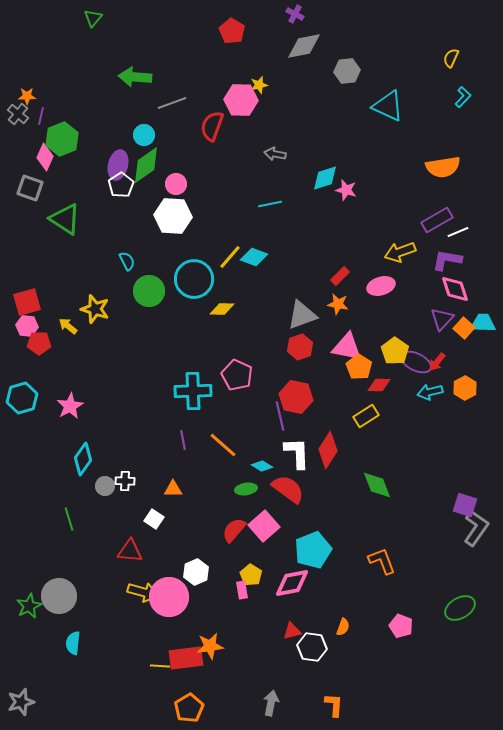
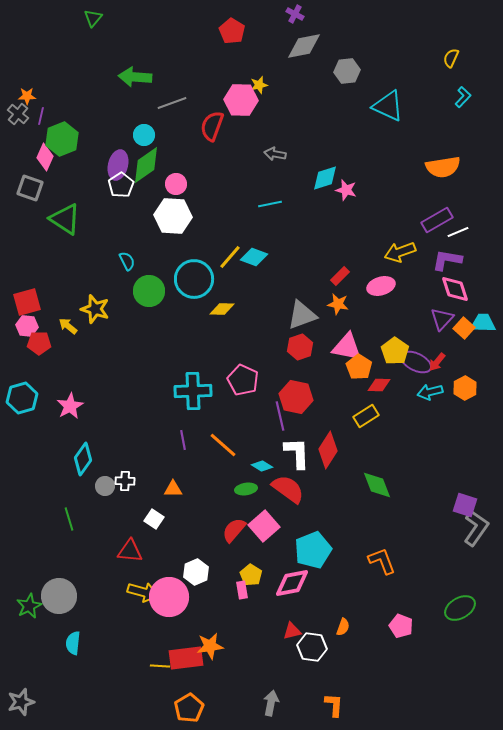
pink pentagon at (237, 375): moved 6 px right, 5 px down
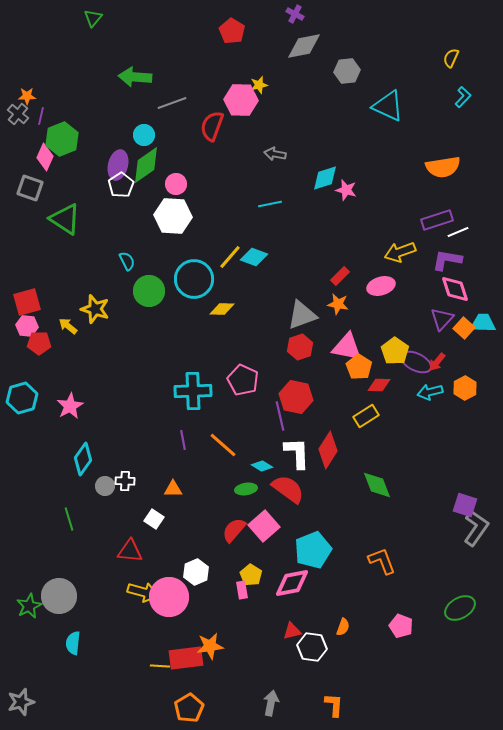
purple rectangle at (437, 220): rotated 12 degrees clockwise
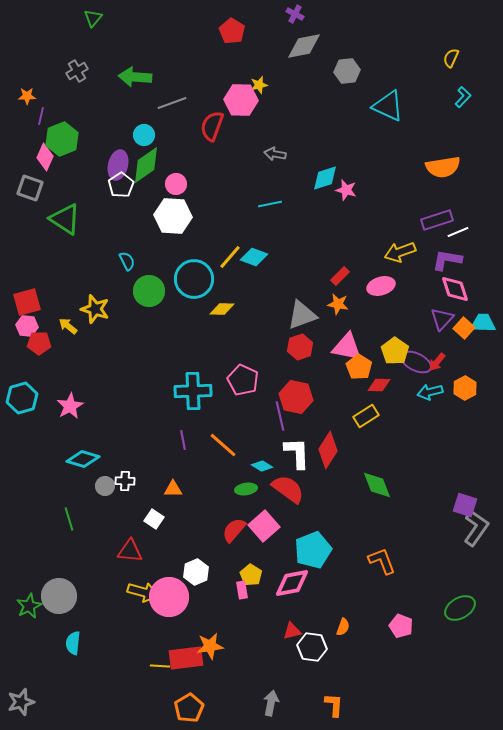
gray cross at (18, 114): moved 59 px right, 43 px up; rotated 20 degrees clockwise
cyan diamond at (83, 459): rotated 72 degrees clockwise
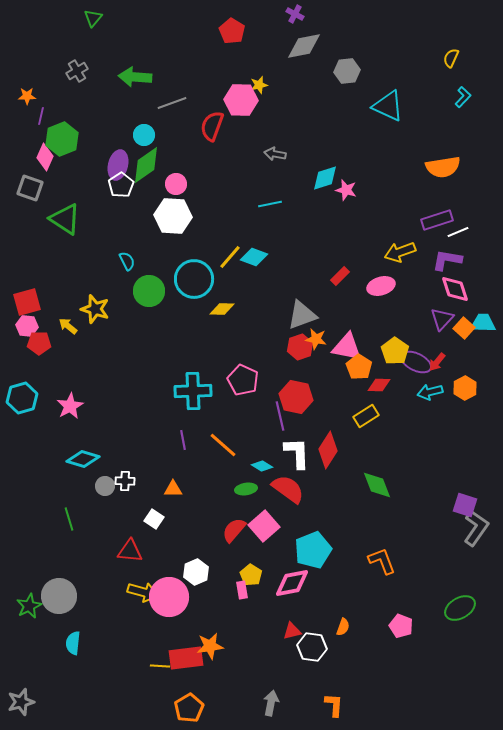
orange star at (338, 304): moved 22 px left, 35 px down
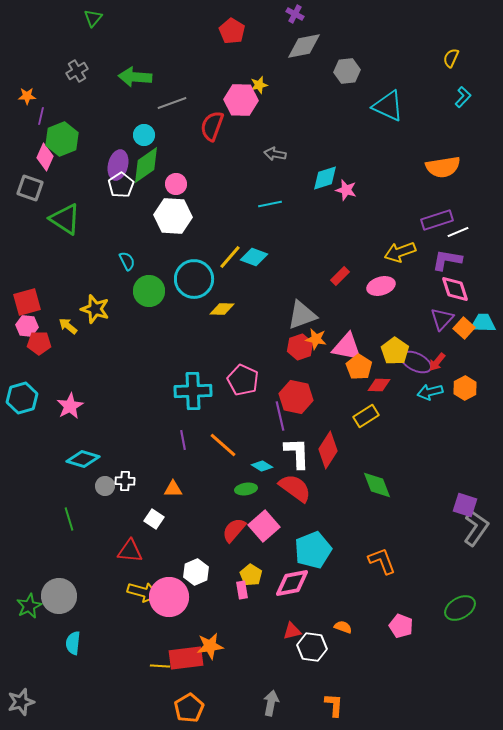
red semicircle at (288, 489): moved 7 px right, 1 px up
orange semicircle at (343, 627): rotated 90 degrees counterclockwise
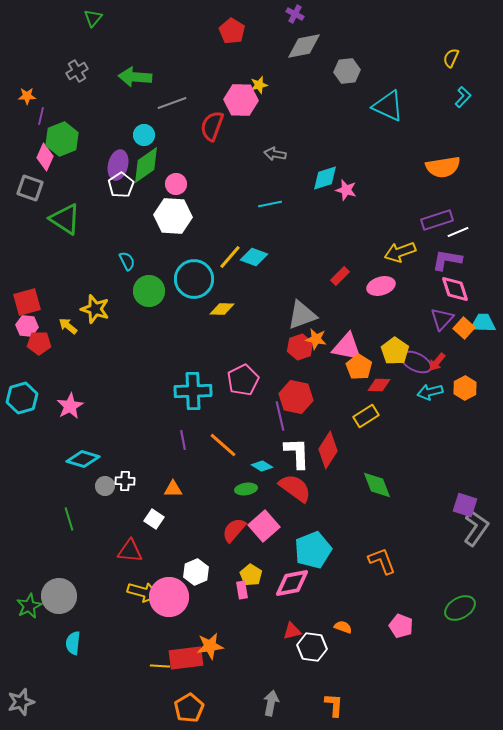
pink pentagon at (243, 380): rotated 20 degrees clockwise
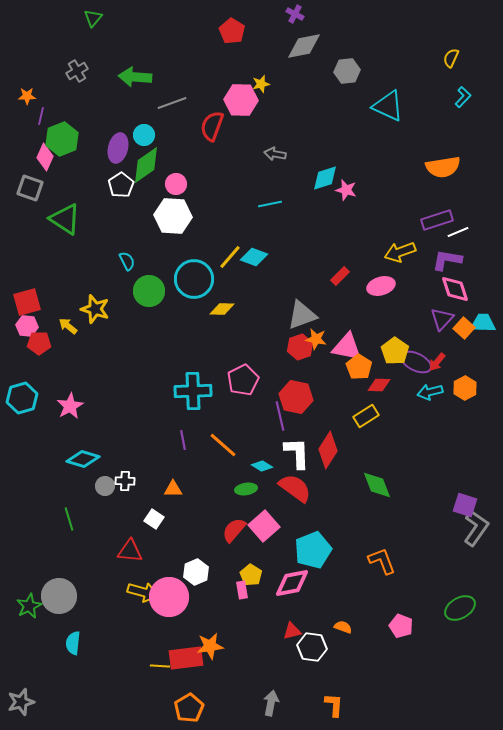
yellow star at (259, 85): moved 2 px right, 1 px up
purple ellipse at (118, 165): moved 17 px up
